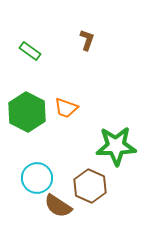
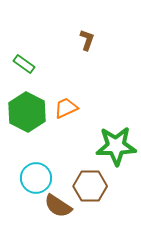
green rectangle: moved 6 px left, 13 px down
orange trapezoid: rotated 135 degrees clockwise
cyan circle: moved 1 px left
brown hexagon: rotated 24 degrees counterclockwise
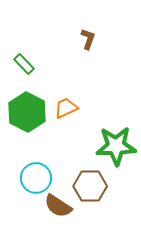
brown L-shape: moved 1 px right, 1 px up
green rectangle: rotated 10 degrees clockwise
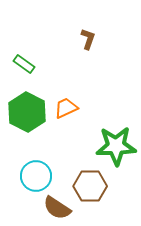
green rectangle: rotated 10 degrees counterclockwise
cyan circle: moved 2 px up
brown semicircle: moved 1 px left, 2 px down
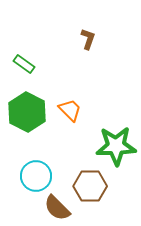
orange trapezoid: moved 4 px right, 2 px down; rotated 70 degrees clockwise
brown semicircle: rotated 12 degrees clockwise
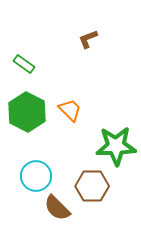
brown L-shape: rotated 130 degrees counterclockwise
brown hexagon: moved 2 px right
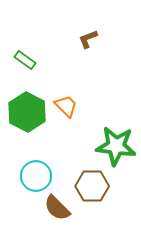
green rectangle: moved 1 px right, 4 px up
orange trapezoid: moved 4 px left, 4 px up
green star: rotated 9 degrees clockwise
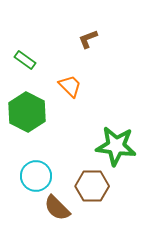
orange trapezoid: moved 4 px right, 20 px up
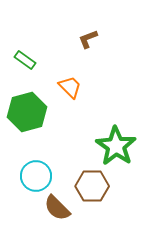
orange trapezoid: moved 1 px down
green hexagon: rotated 18 degrees clockwise
green star: rotated 27 degrees clockwise
